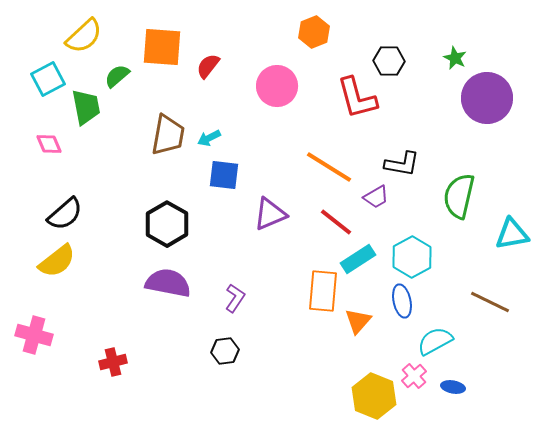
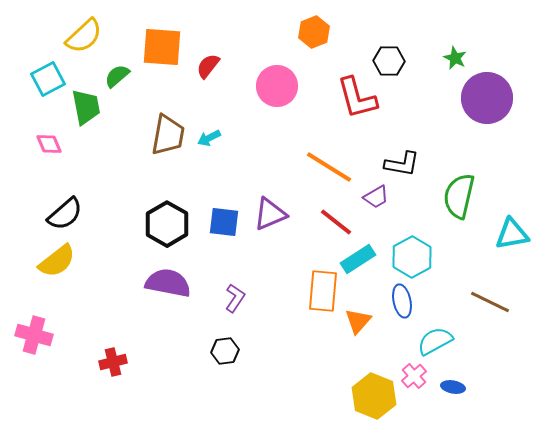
blue square at (224, 175): moved 47 px down
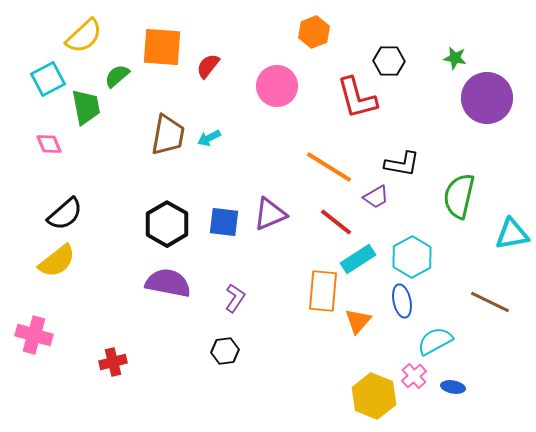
green star at (455, 58): rotated 15 degrees counterclockwise
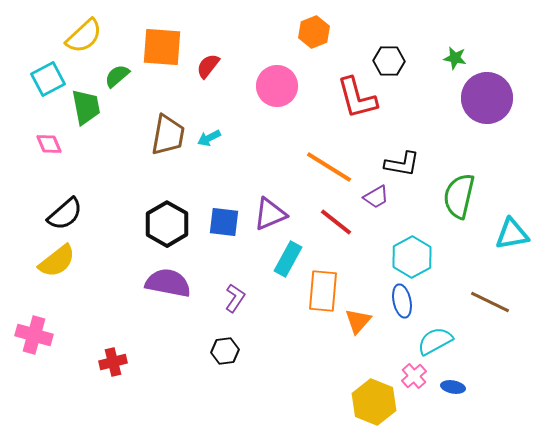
cyan rectangle at (358, 259): moved 70 px left; rotated 28 degrees counterclockwise
yellow hexagon at (374, 396): moved 6 px down
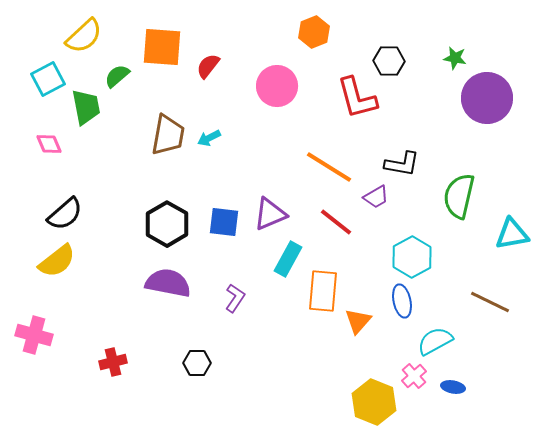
black hexagon at (225, 351): moved 28 px left, 12 px down; rotated 8 degrees clockwise
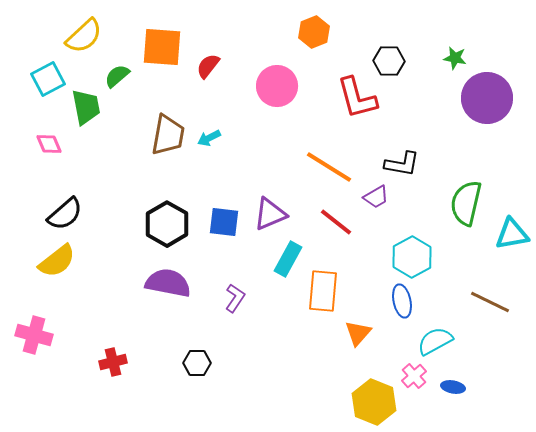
green semicircle at (459, 196): moved 7 px right, 7 px down
orange triangle at (358, 321): moved 12 px down
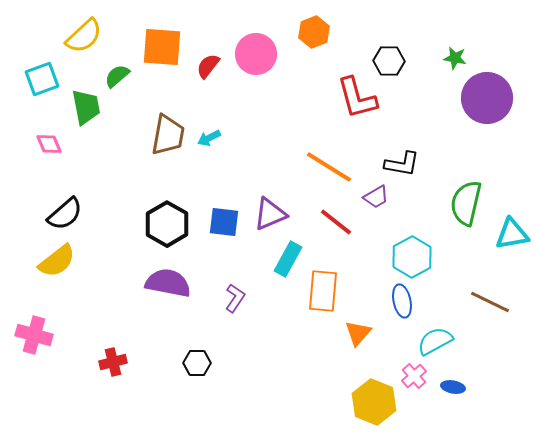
cyan square at (48, 79): moved 6 px left; rotated 8 degrees clockwise
pink circle at (277, 86): moved 21 px left, 32 px up
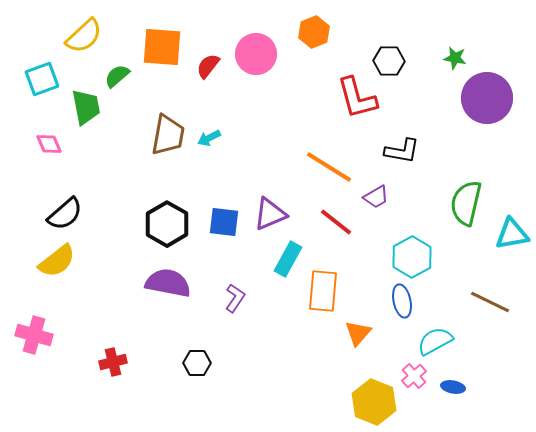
black L-shape at (402, 164): moved 13 px up
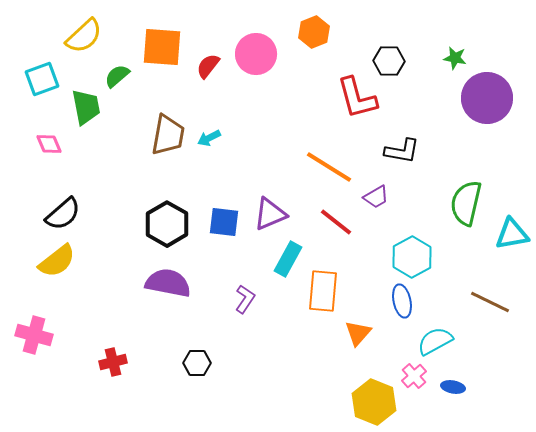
black semicircle at (65, 214): moved 2 px left
purple L-shape at (235, 298): moved 10 px right, 1 px down
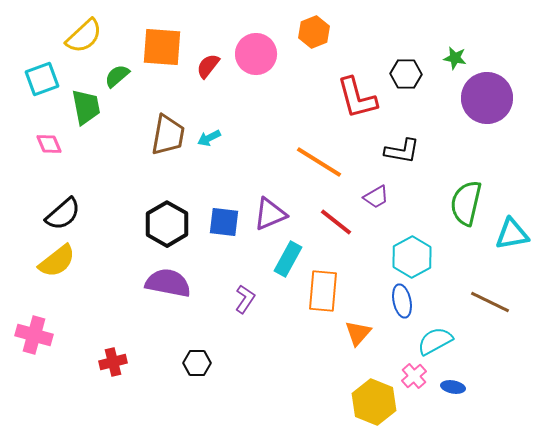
black hexagon at (389, 61): moved 17 px right, 13 px down
orange line at (329, 167): moved 10 px left, 5 px up
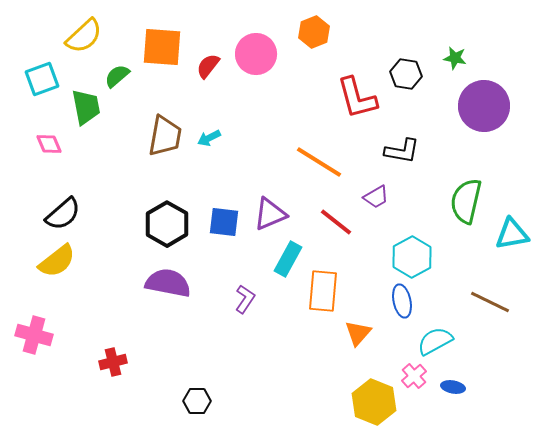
black hexagon at (406, 74): rotated 8 degrees clockwise
purple circle at (487, 98): moved 3 px left, 8 px down
brown trapezoid at (168, 135): moved 3 px left, 1 px down
green semicircle at (466, 203): moved 2 px up
black hexagon at (197, 363): moved 38 px down
